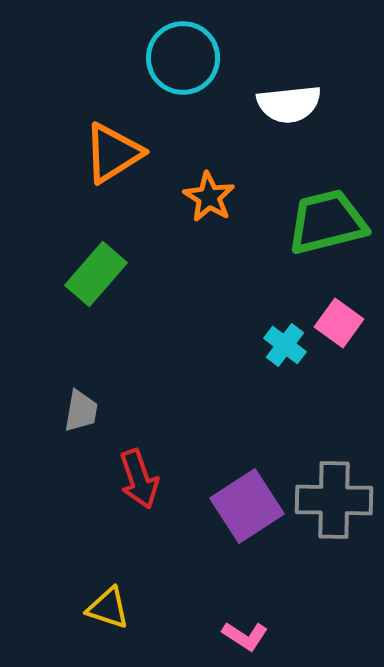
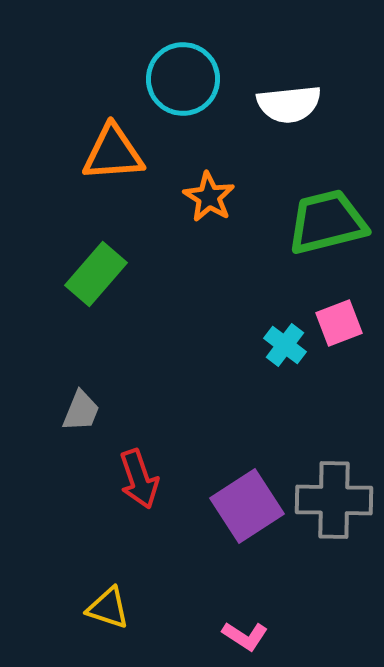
cyan circle: moved 21 px down
orange triangle: rotated 28 degrees clockwise
pink square: rotated 33 degrees clockwise
gray trapezoid: rotated 12 degrees clockwise
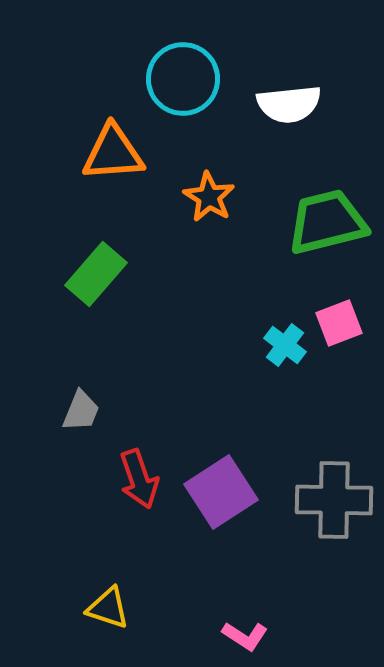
purple square: moved 26 px left, 14 px up
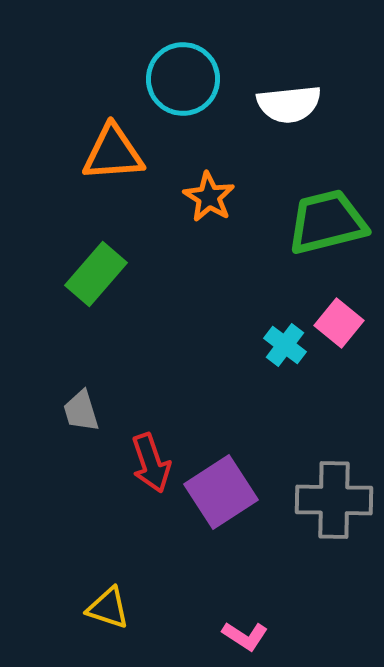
pink square: rotated 30 degrees counterclockwise
gray trapezoid: rotated 141 degrees clockwise
red arrow: moved 12 px right, 16 px up
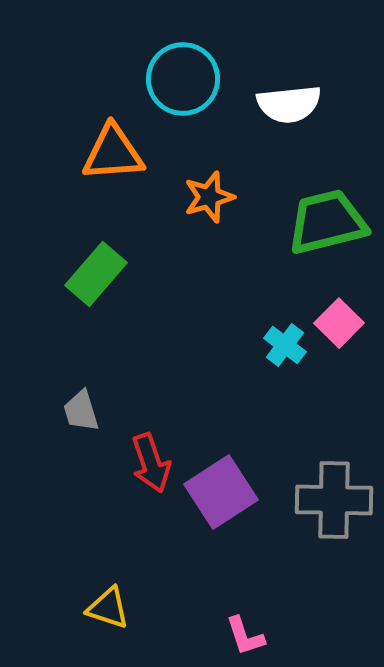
orange star: rotated 24 degrees clockwise
pink square: rotated 6 degrees clockwise
pink L-shape: rotated 39 degrees clockwise
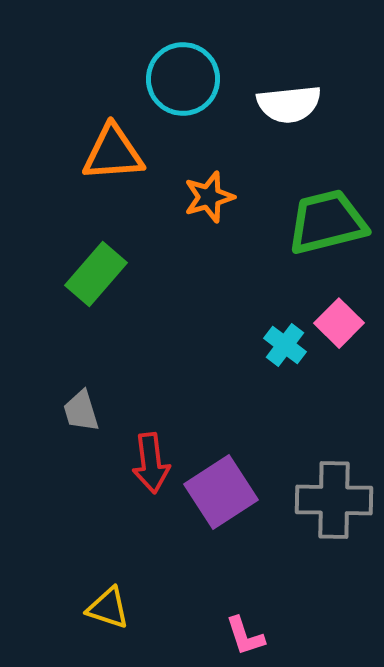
red arrow: rotated 12 degrees clockwise
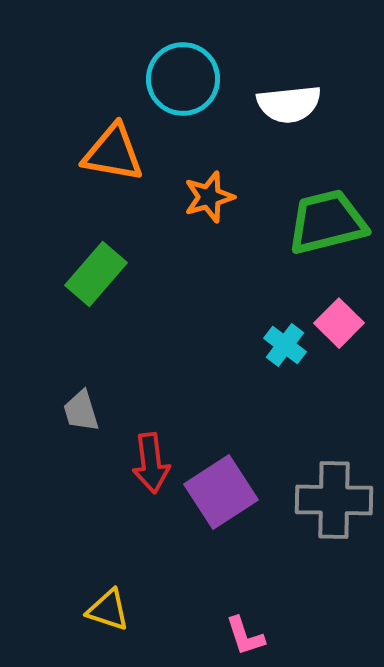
orange triangle: rotated 14 degrees clockwise
yellow triangle: moved 2 px down
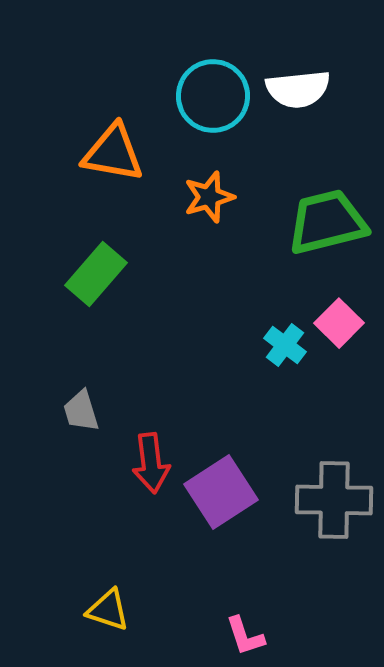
cyan circle: moved 30 px right, 17 px down
white semicircle: moved 9 px right, 15 px up
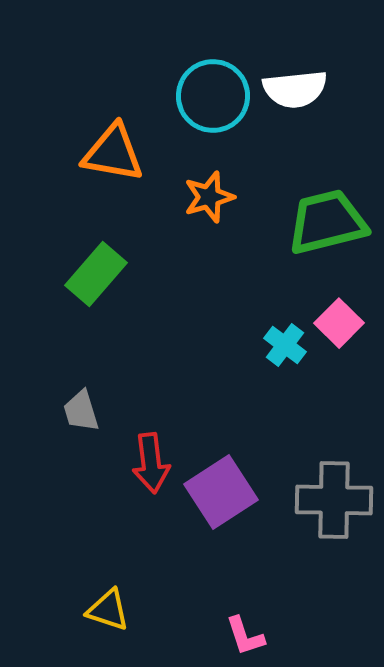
white semicircle: moved 3 px left
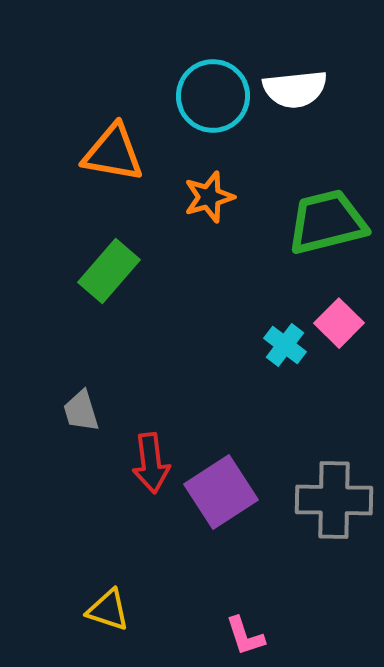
green rectangle: moved 13 px right, 3 px up
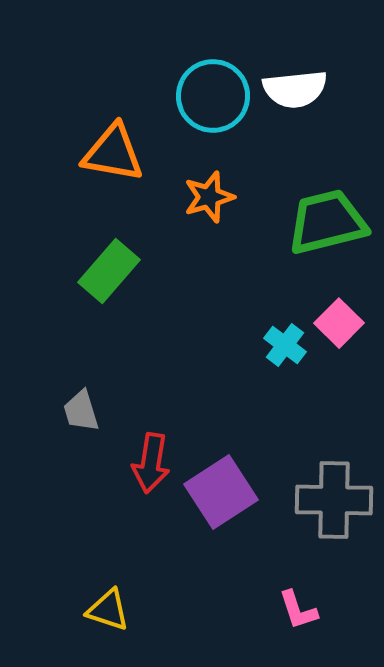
red arrow: rotated 16 degrees clockwise
pink L-shape: moved 53 px right, 26 px up
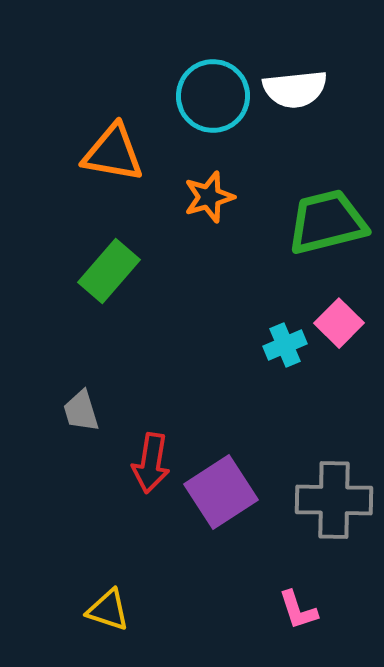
cyan cross: rotated 30 degrees clockwise
